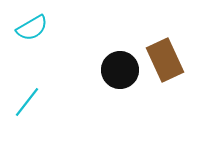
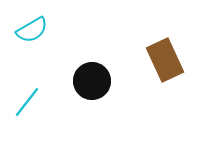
cyan semicircle: moved 2 px down
black circle: moved 28 px left, 11 px down
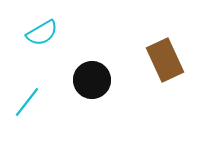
cyan semicircle: moved 10 px right, 3 px down
black circle: moved 1 px up
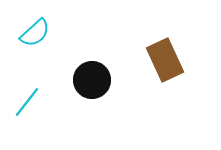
cyan semicircle: moved 7 px left; rotated 12 degrees counterclockwise
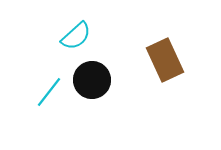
cyan semicircle: moved 41 px right, 3 px down
cyan line: moved 22 px right, 10 px up
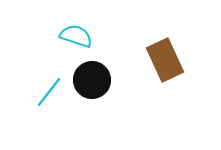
cyan semicircle: rotated 120 degrees counterclockwise
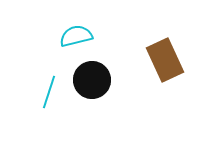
cyan semicircle: rotated 32 degrees counterclockwise
cyan line: rotated 20 degrees counterclockwise
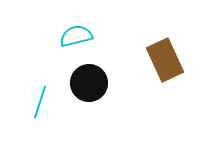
black circle: moved 3 px left, 3 px down
cyan line: moved 9 px left, 10 px down
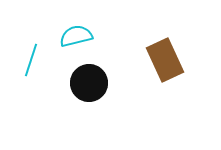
cyan line: moved 9 px left, 42 px up
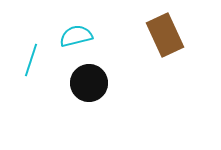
brown rectangle: moved 25 px up
